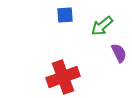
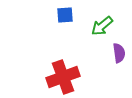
purple semicircle: rotated 18 degrees clockwise
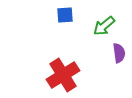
green arrow: moved 2 px right
red cross: moved 2 px up; rotated 12 degrees counterclockwise
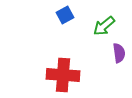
blue square: rotated 24 degrees counterclockwise
red cross: rotated 36 degrees clockwise
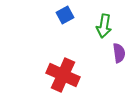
green arrow: rotated 40 degrees counterclockwise
red cross: rotated 20 degrees clockwise
